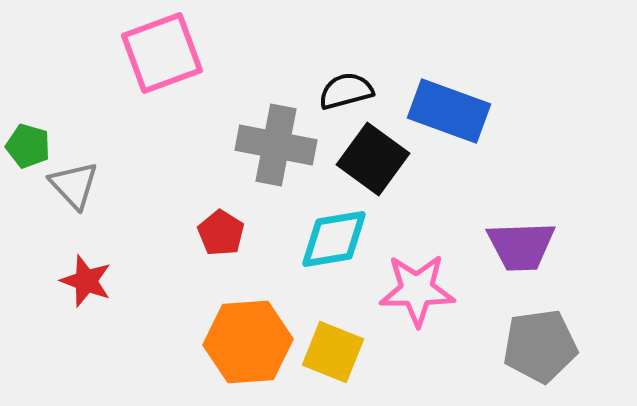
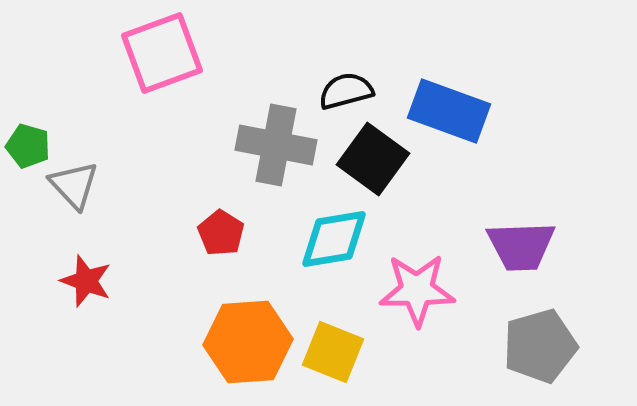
gray pentagon: rotated 8 degrees counterclockwise
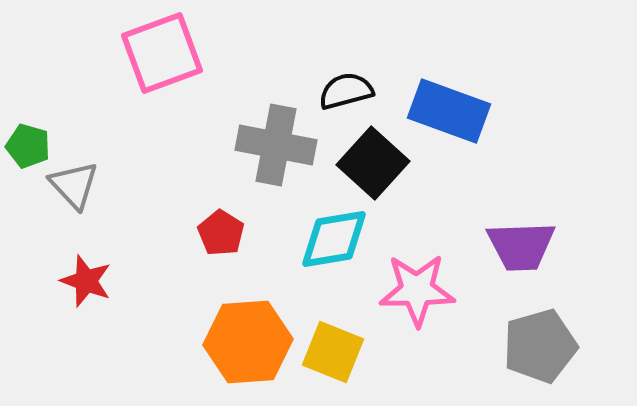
black square: moved 4 px down; rotated 6 degrees clockwise
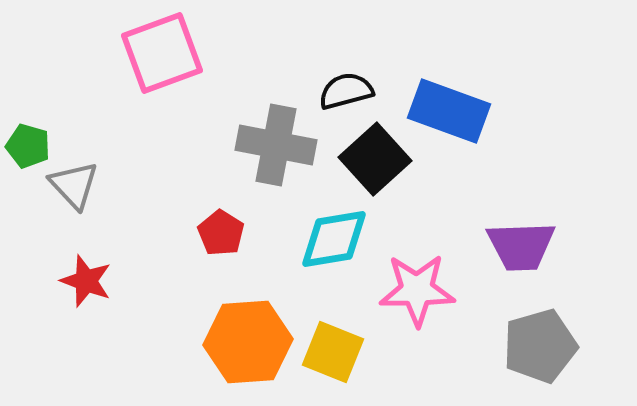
black square: moved 2 px right, 4 px up; rotated 6 degrees clockwise
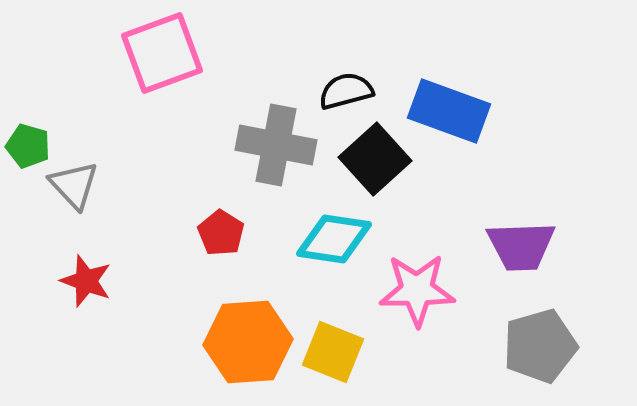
cyan diamond: rotated 18 degrees clockwise
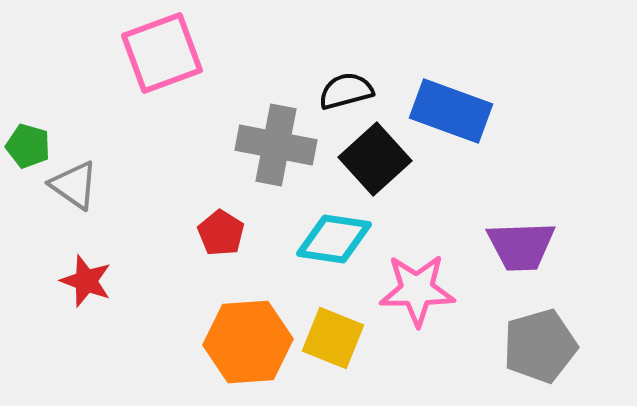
blue rectangle: moved 2 px right
gray triangle: rotated 12 degrees counterclockwise
yellow square: moved 14 px up
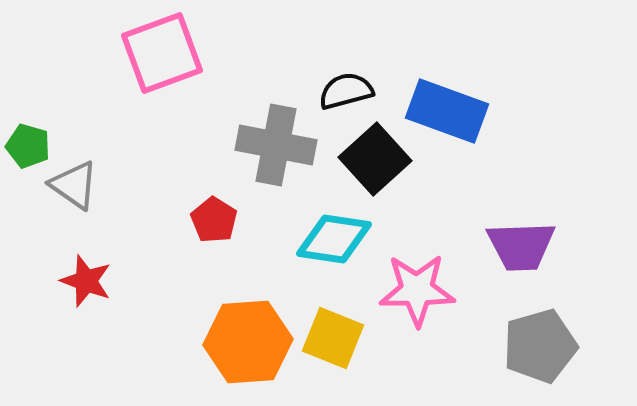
blue rectangle: moved 4 px left
red pentagon: moved 7 px left, 13 px up
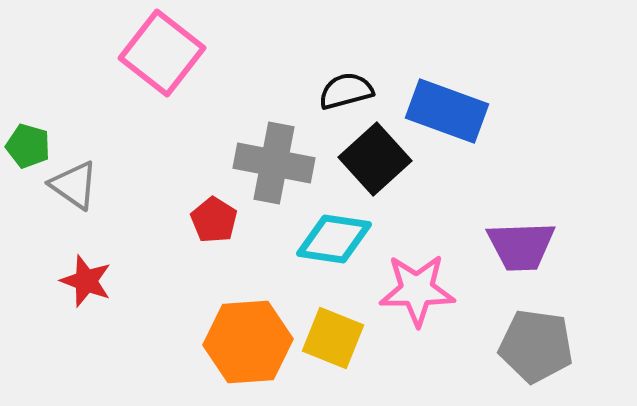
pink square: rotated 32 degrees counterclockwise
gray cross: moved 2 px left, 18 px down
gray pentagon: moved 4 px left; rotated 24 degrees clockwise
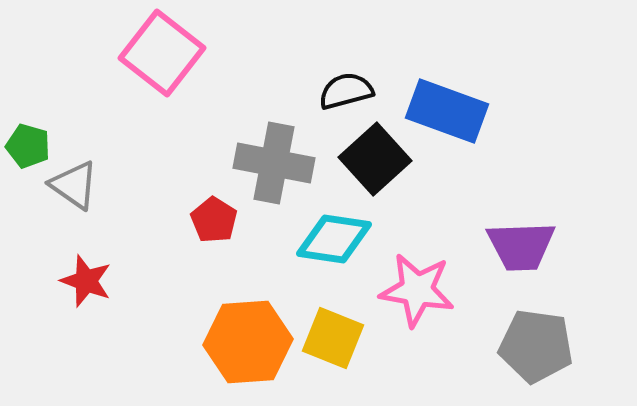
pink star: rotated 10 degrees clockwise
